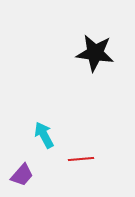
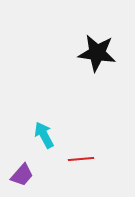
black star: moved 2 px right
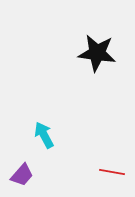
red line: moved 31 px right, 13 px down; rotated 15 degrees clockwise
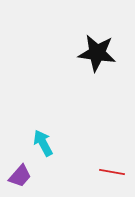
cyan arrow: moved 1 px left, 8 px down
purple trapezoid: moved 2 px left, 1 px down
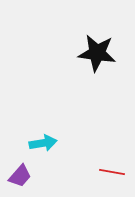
cyan arrow: rotated 108 degrees clockwise
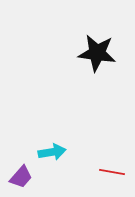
cyan arrow: moved 9 px right, 9 px down
purple trapezoid: moved 1 px right, 1 px down
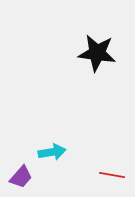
red line: moved 3 px down
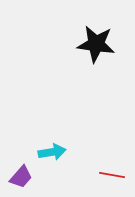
black star: moved 1 px left, 9 px up
